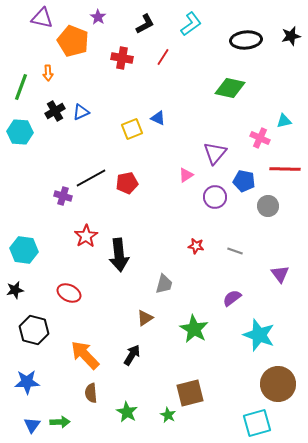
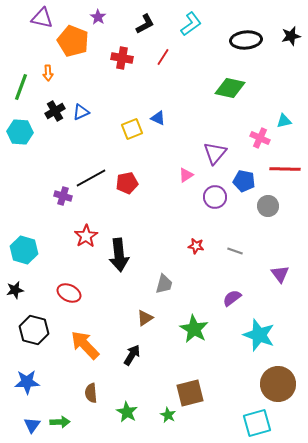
cyan hexagon at (24, 250): rotated 8 degrees clockwise
orange arrow at (85, 355): moved 10 px up
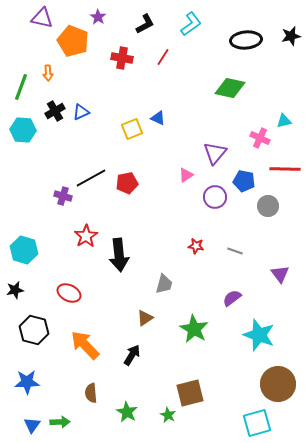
cyan hexagon at (20, 132): moved 3 px right, 2 px up
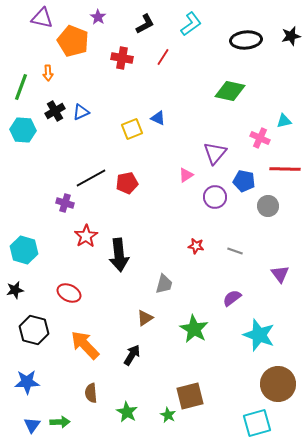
green diamond at (230, 88): moved 3 px down
purple cross at (63, 196): moved 2 px right, 7 px down
brown square at (190, 393): moved 3 px down
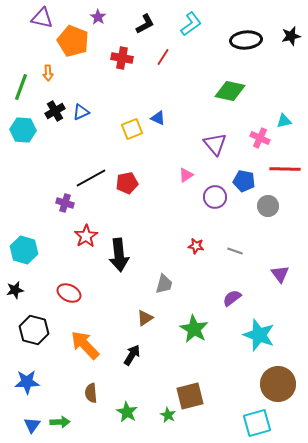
purple triangle at (215, 153): moved 9 px up; rotated 20 degrees counterclockwise
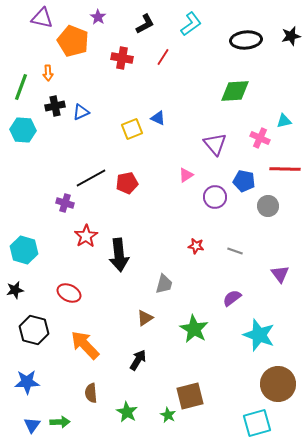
green diamond at (230, 91): moved 5 px right; rotated 16 degrees counterclockwise
black cross at (55, 111): moved 5 px up; rotated 18 degrees clockwise
black arrow at (132, 355): moved 6 px right, 5 px down
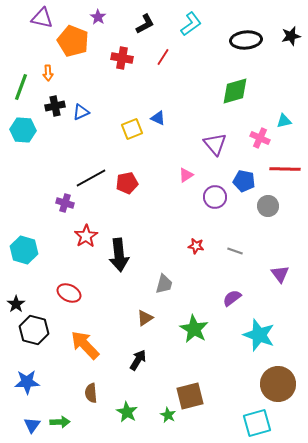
green diamond at (235, 91): rotated 12 degrees counterclockwise
black star at (15, 290): moved 1 px right, 14 px down; rotated 24 degrees counterclockwise
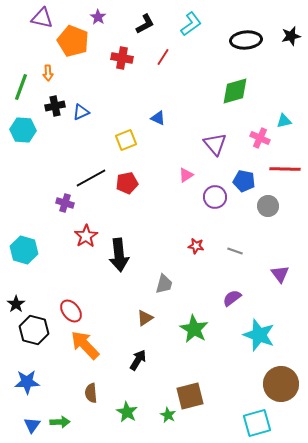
yellow square at (132, 129): moved 6 px left, 11 px down
red ellipse at (69, 293): moved 2 px right, 18 px down; rotated 25 degrees clockwise
brown circle at (278, 384): moved 3 px right
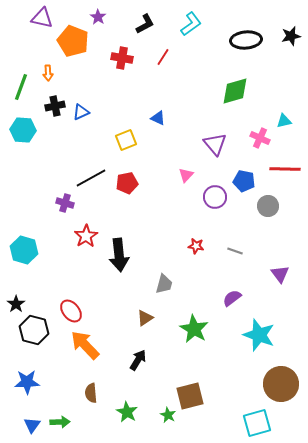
pink triangle at (186, 175): rotated 14 degrees counterclockwise
